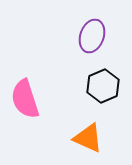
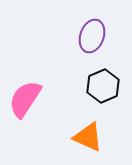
pink semicircle: rotated 51 degrees clockwise
orange triangle: moved 1 px up
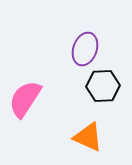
purple ellipse: moved 7 px left, 13 px down
black hexagon: rotated 20 degrees clockwise
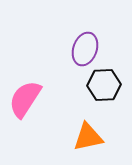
black hexagon: moved 1 px right, 1 px up
orange triangle: rotated 36 degrees counterclockwise
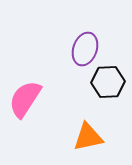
black hexagon: moved 4 px right, 3 px up
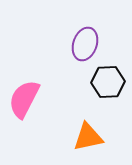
purple ellipse: moved 5 px up
pink semicircle: moved 1 px left; rotated 6 degrees counterclockwise
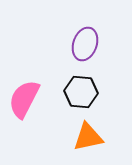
black hexagon: moved 27 px left, 10 px down; rotated 8 degrees clockwise
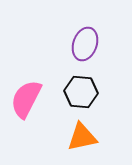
pink semicircle: moved 2 px right
orange triangle: moved 6 px left
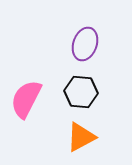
orange triangle: moved 1 px left; rotated 16 degrees counterclockwise
